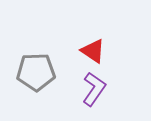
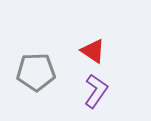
purple L-shape: moved 2 px right, 2 px down
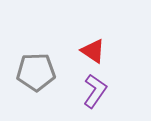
purple L-shape: moved 1 px left
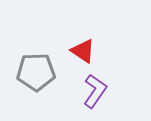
red triangle: moved 10 px left
